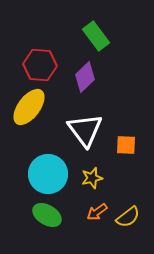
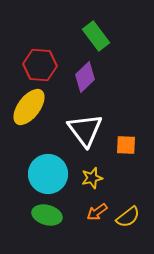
green ellipse: rotated 16 degrees counterclockwise
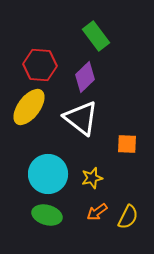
white triangle: moved 4 px left, 12 px up; rotated 15 degrees counterclockwise
orange square: moved 1 px right, 1 px up
yellow semicircle: rotated 25 degrees counterclockwise
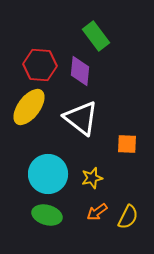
purple diamond: moved 5 px left, 6 px up; rotated 40 degrees counterclockwise
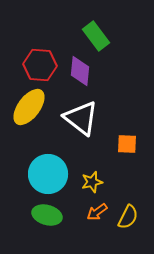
yellow star: moved 4 px down
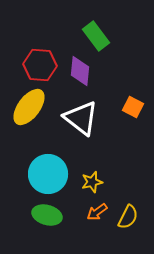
orange square: moved 6 px right, 37 px up; rotated 25 degrees clockwise
